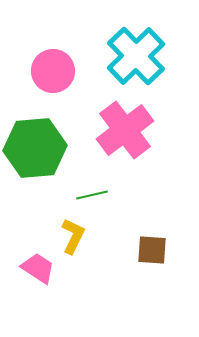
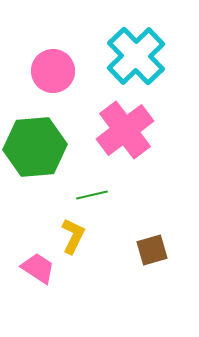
green hexagon: moved 1 px up
brown square: rotated 20 degrees counterclockwise
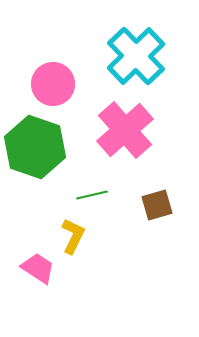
pink circle: moved 13 px down
pink cross: rotated 4 degrees counterclockwise
green hexagon: rotated 24 degrees clockwise
brown square: moved 5 px right, 45 px up
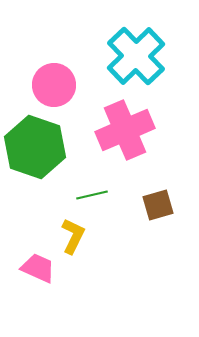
pink circle: moved 1 px right, 1 px down
pink cross: rotated 18 degrees clockwise
brown square: moved 1 px right
pink trapezoid: rotated 9 degrees counterclockwise
